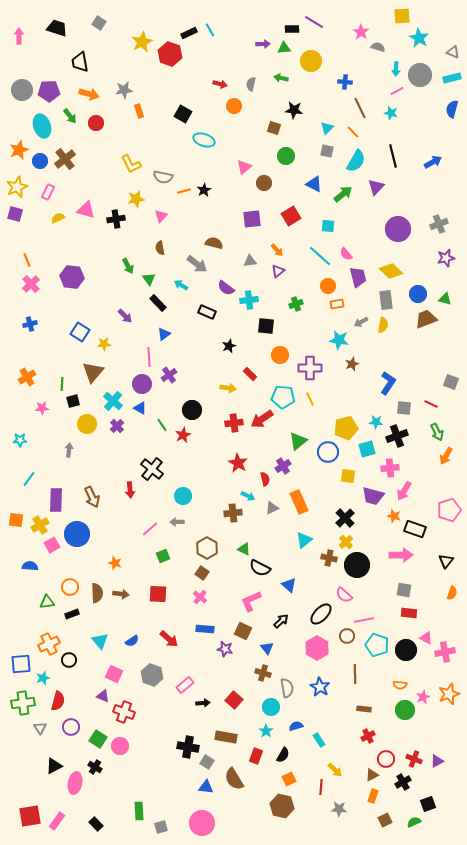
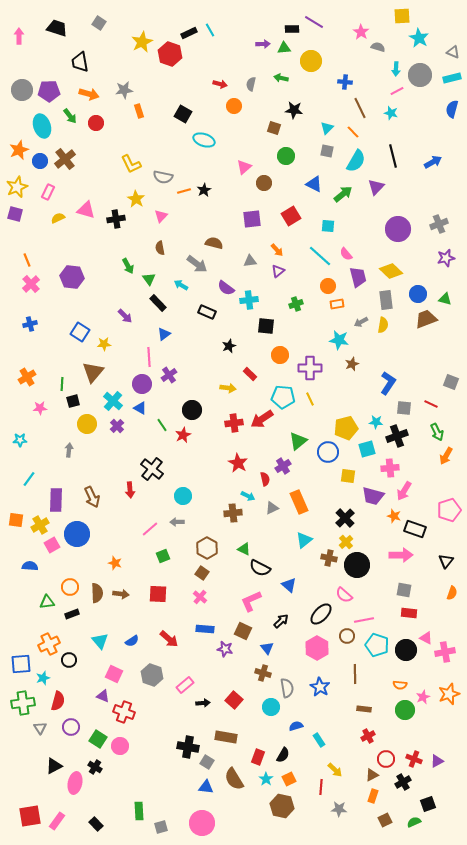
yellow star at (136, 199): rotated 30 degrees counterclockwise
pink star at (42, 408): moved 2 px left
cyan star at (266, 731): moved 48 px down
red rectangle at (256, 756): moved 2 px right, 1 px down
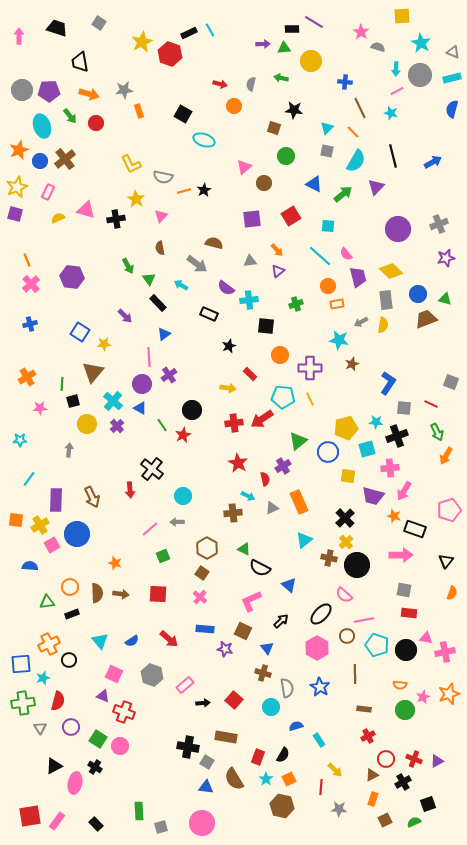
cyan star at (419, 38): moved 2 px right, 5 px down
black rectangle at (207, 312): moved 2 px right, 2 px down
pink triangle at (426, 638): rotated 16 degrees counterclockwise
orange rectangle at (373, 796): moved 3 px down
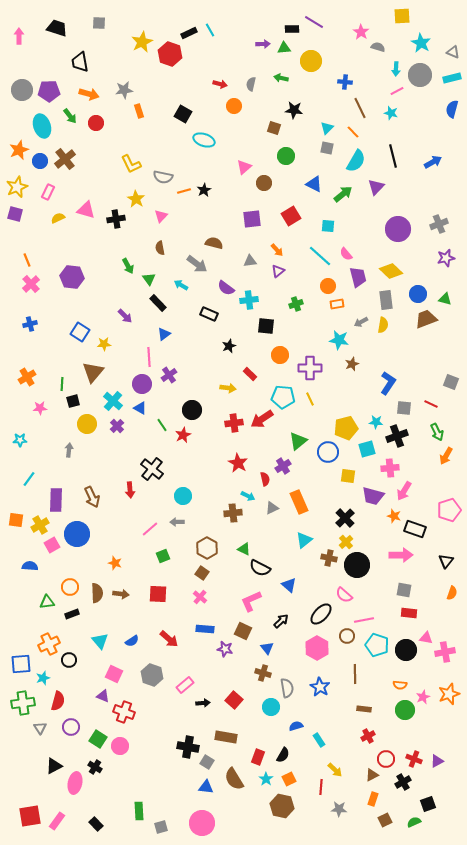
gray square at (99, 23): rotated 32 degrees counterclockwise
gray square at (327, 151): moved 3 px up
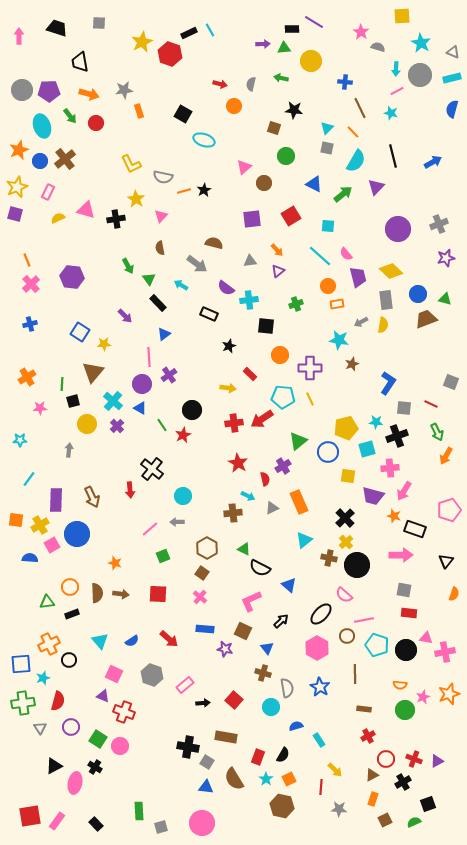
blue semicircle at (30, 566): moved 8 px up
orange semicircle at (452, 593): moved 2 px right, 1 px down
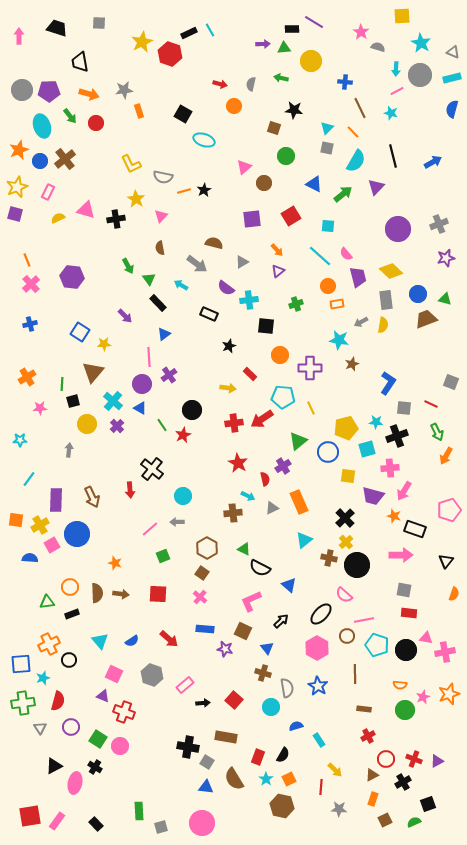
gray triangle at (250, 261): moved 8 px left, 1 px down; rotated 24 degrees counterclockwise
yellow line at (310, 399): moved 1 px right, 9 px down
blue star at (320, 687): moved 2 px left, 1 px up
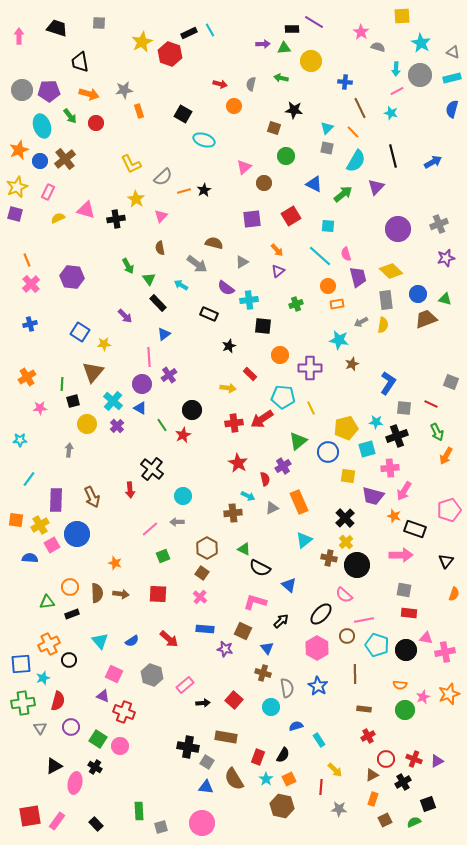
gray semicircle at (163, 177): rotated 54 degrees counterclockwise
pink semicircle at (346, 254): rotated 24 degrees clockwise
black square at (266, 326): moved 3 px left
pink L-shape at (251, 601): moved 4 px right, 1 px down; rotated 40 degrees clockwise
